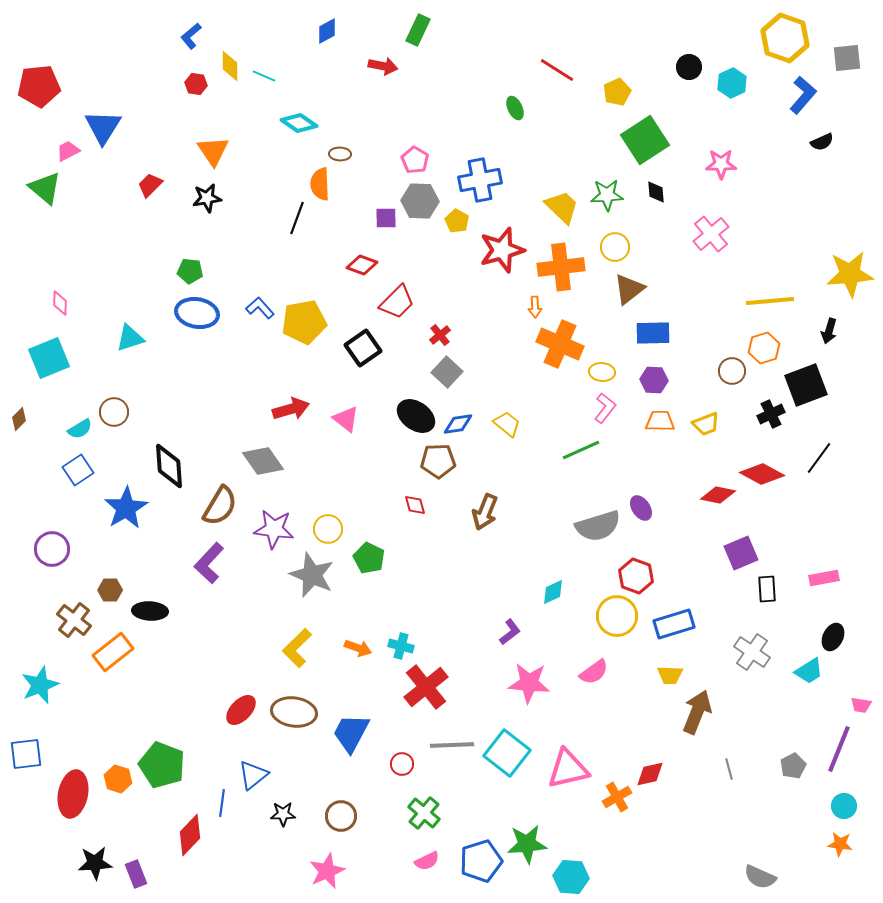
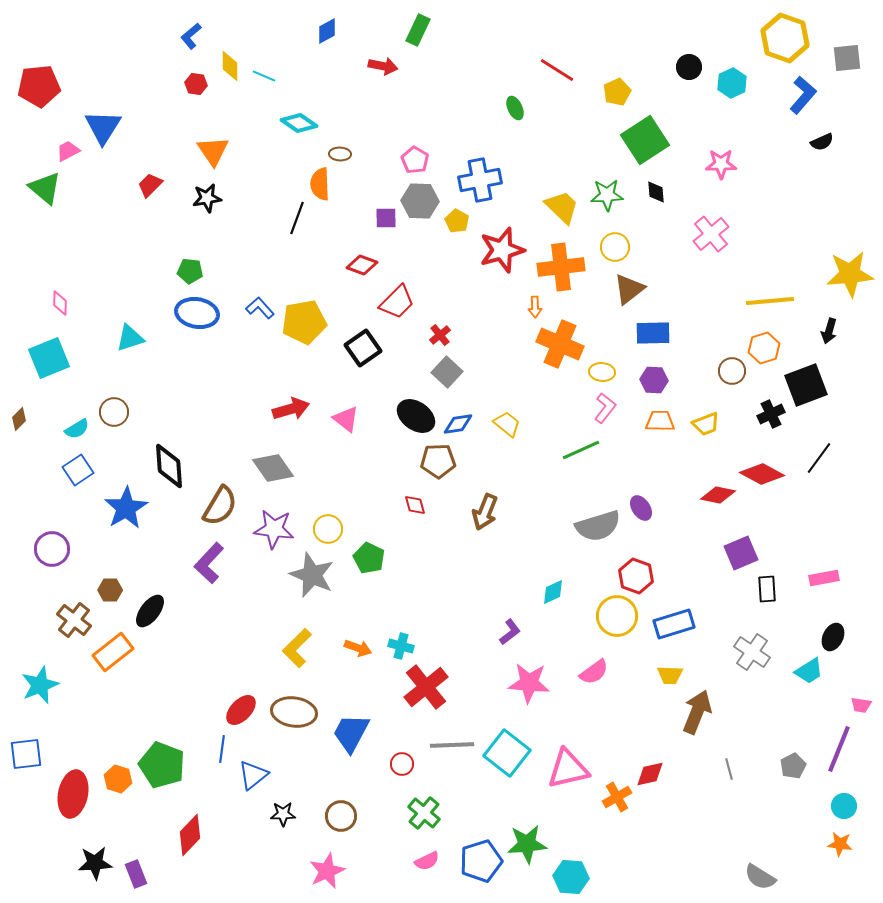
cyan semicircle at (80, 429): moved 3 px left
gray diamond at (263, 461): moved 10 px right, 7 px down
black ellipse at (150, 611): rotated 56 degrees counterclockwise
blue line at (222, 803): moved 54 px up
gray semicircle at (760, 877): rotated 8 degrees clockwise
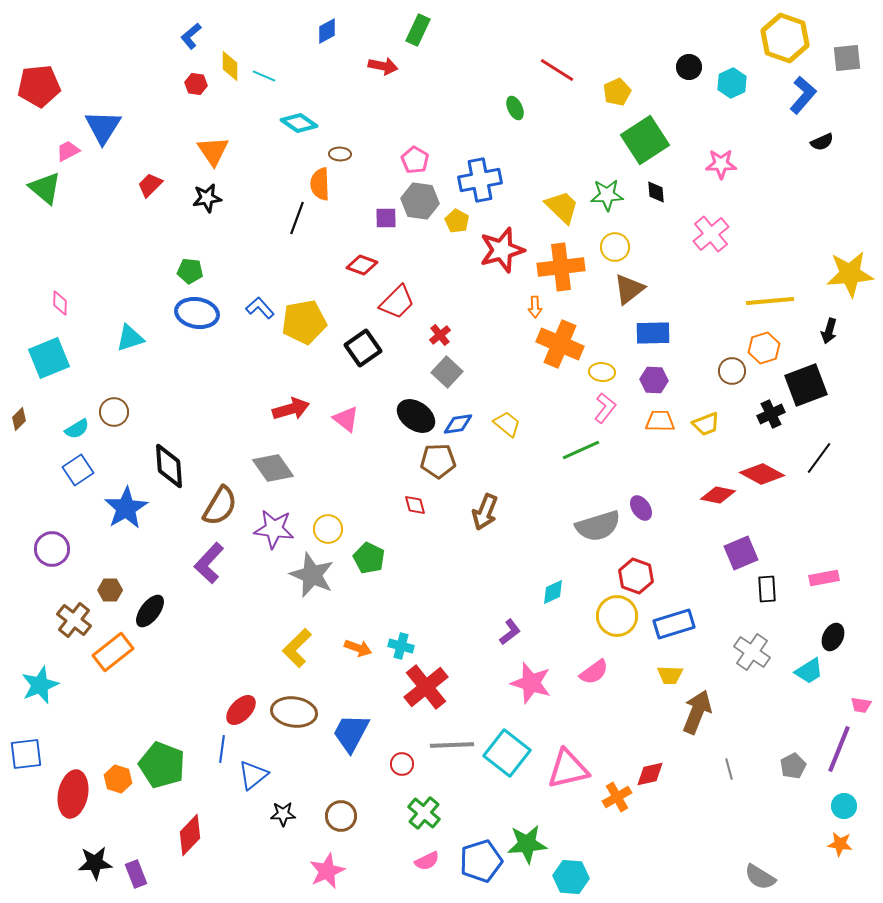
gray hexagon at (420, 201): rotated 6 degrees clockwise
pink star at (529, 683): moved 2 px right; rotated 12 degrees clockwise
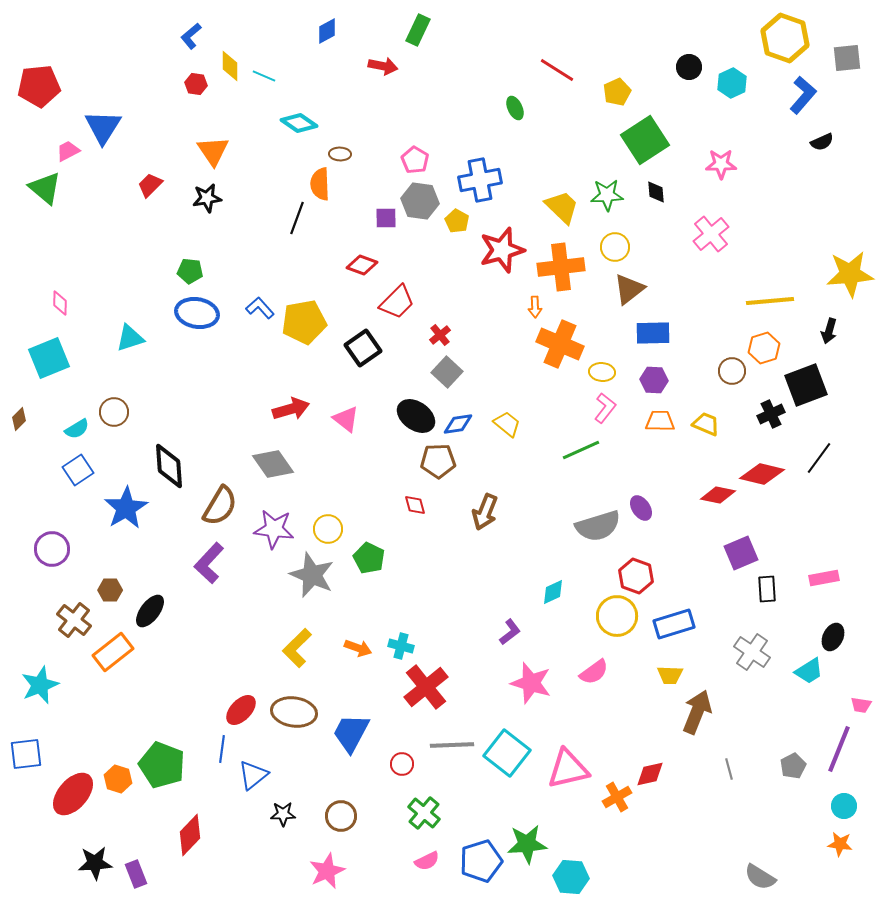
yellow trapezoid at (706, 424): rotated 136 degrees counterclockwise
gray diamond at (273, 468): moved 4 px up
red diamond at (762, 474): rotated 15 degrees counterclockwise
red ellipse at (73, 794): rotated 30 degrees clockwise
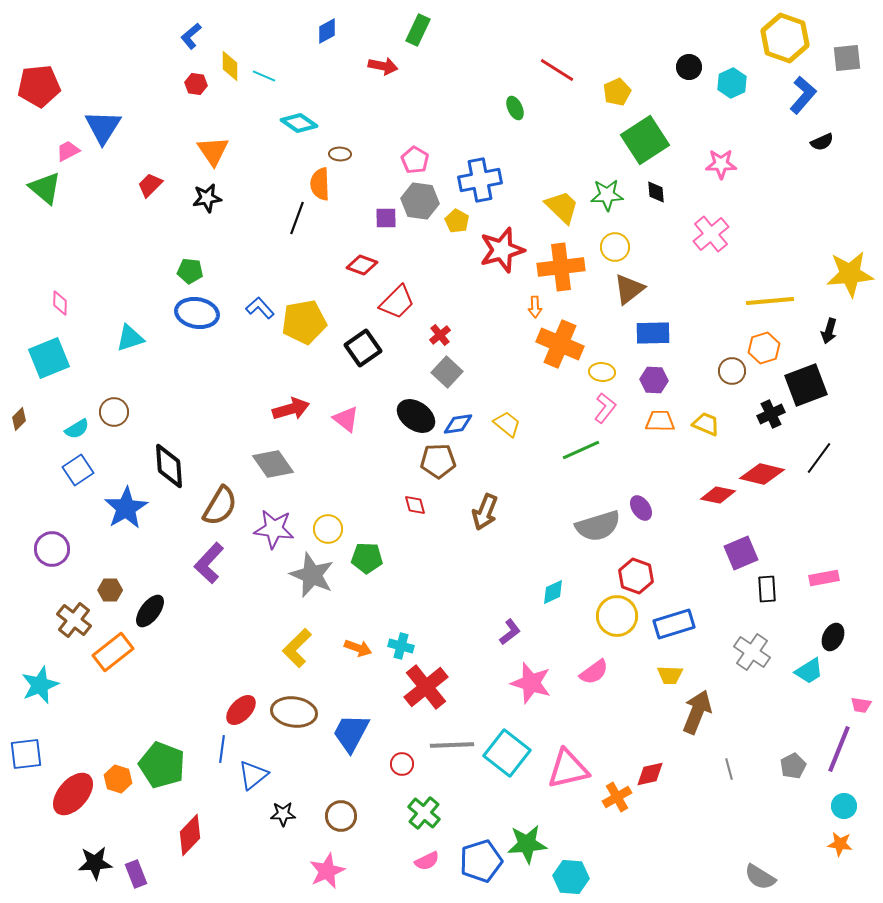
green pentagon at (369, 558): moved 2 px left; rotated 24 degrees counterclockwise
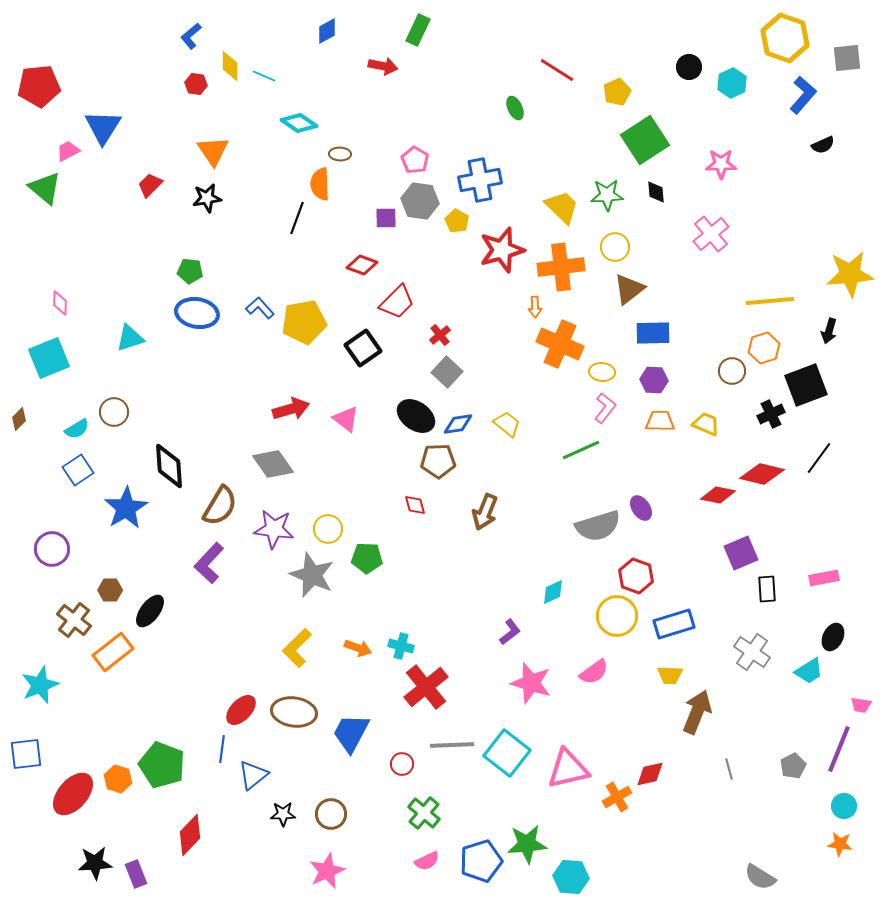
black semicircle at (822, 142): moved 1 px right, 3 px down
brown circle at (341, 816): moved 10 px left, 2 px up
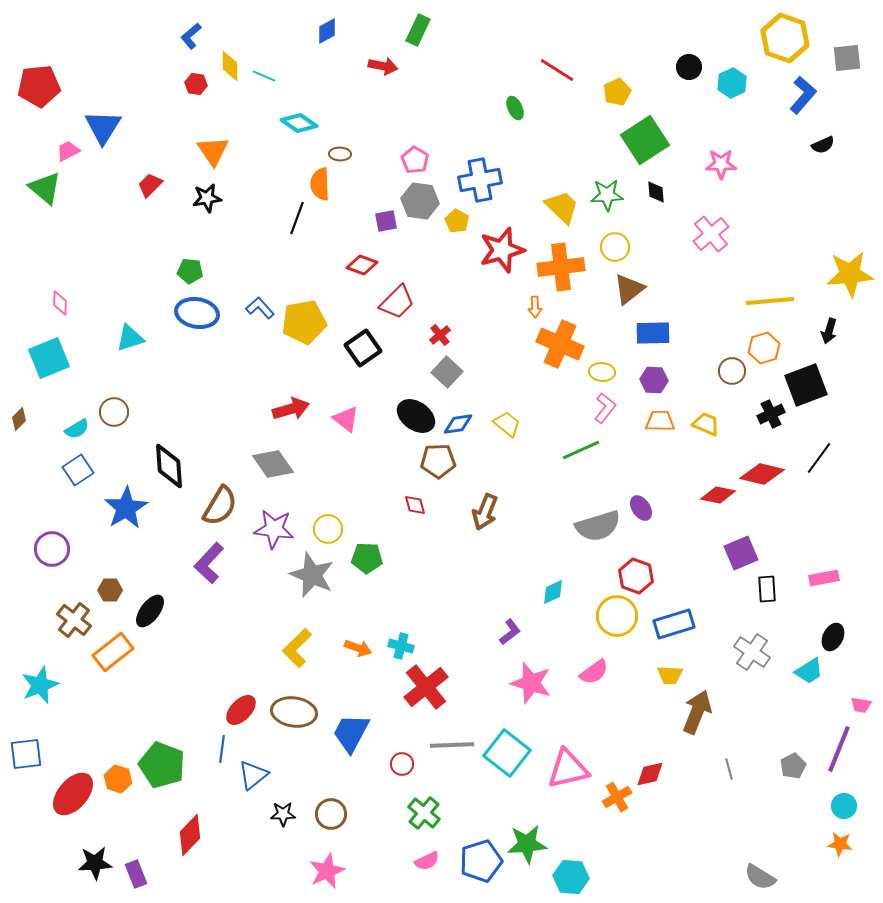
purple square at (386, 218): moved 3 px down; rotated 10 degrees counterclockwise
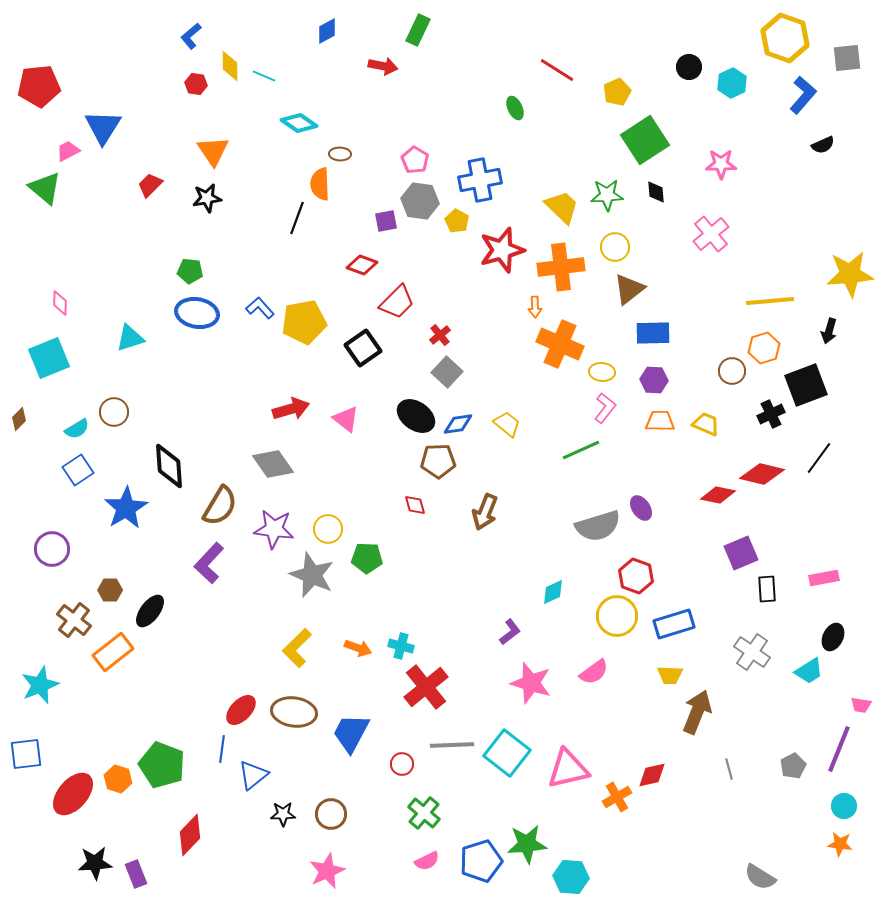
red diamond at (650, 774): moved 2 px right, 1 px down
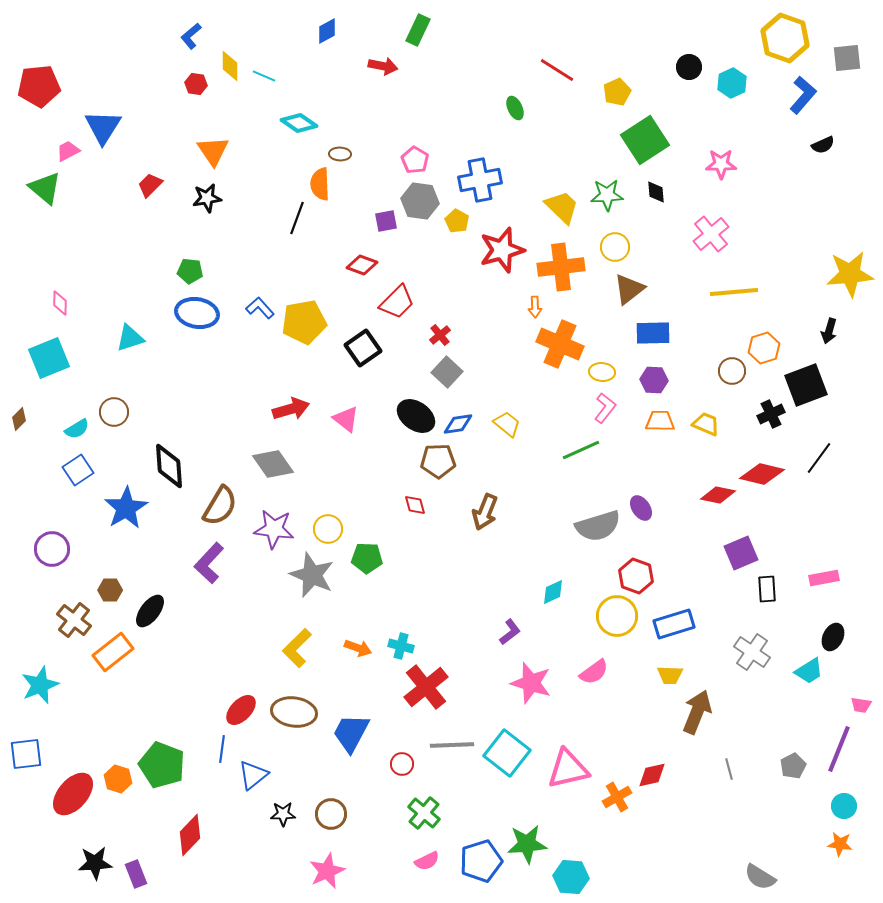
yellow line at (770, 301): moved 36 px left, 9 px up
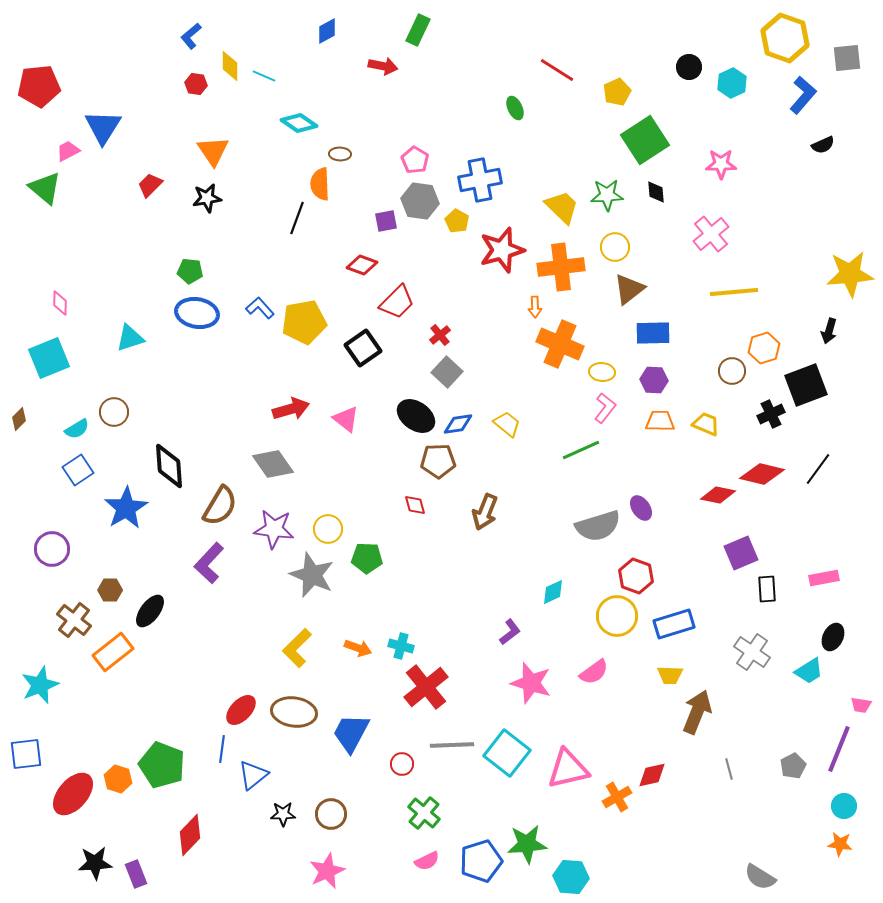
black line at (819, 458): moved 1 px left, 11 px down
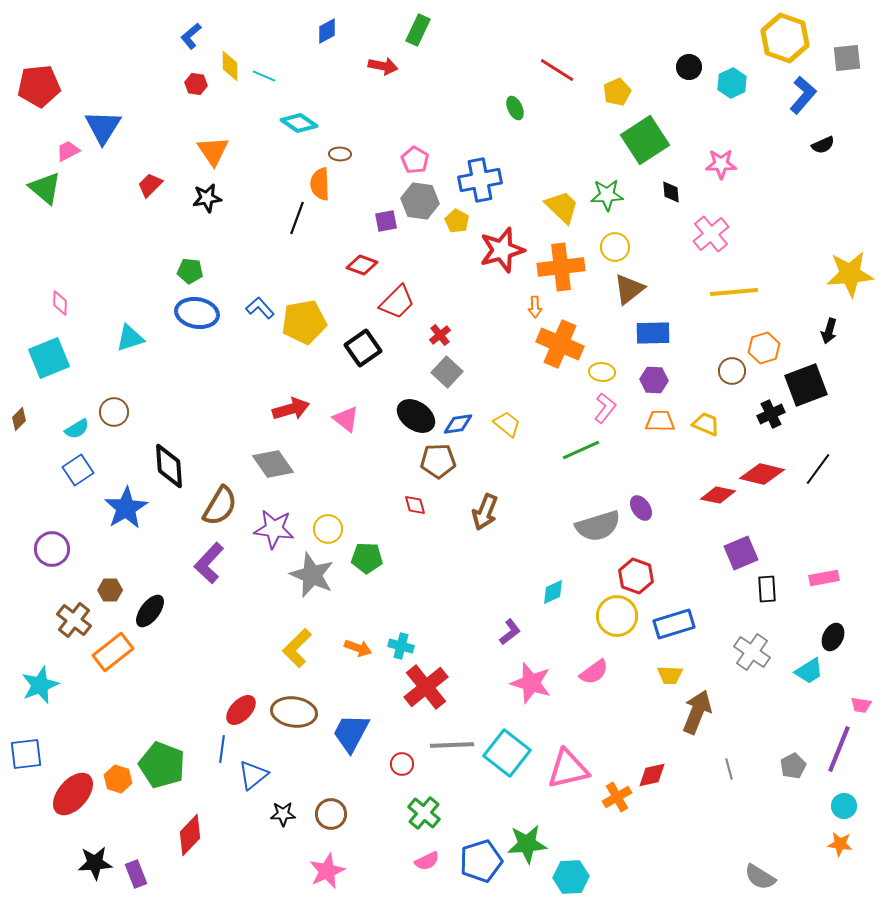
black diamond at (656, 192): moved 15 px right
cyan hexagon at (571, 877): rotated 8 degrees counterclockwise
